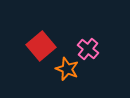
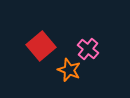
orange star: moved 2 px right, 1 px down
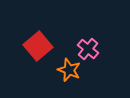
red square: moved 3 px left
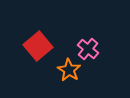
orange star: rotated 10 degrees clockwise
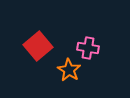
pink cross: moved 1 px up; rotated 30 degrees counterclockwise
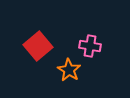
pink cross: moved 2 px right, 2 px up
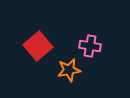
orange star: rotated 30 degrees clockwise
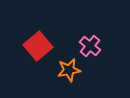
pink cross: rotated 30 degrees clockwise
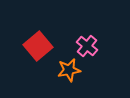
pink cross: moved 3 px left
